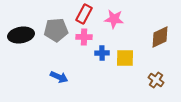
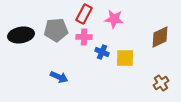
blue cross: moved 1 px up; rotated 24 degrees clockwise
brown cross: moved 5 px right, 3 px down; rotated 21 degrees clockwise
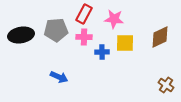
blue cross: rotated 24 degrees counterclockwise
yellow square: moved 15 px up
brown cross: moved 5 px right, 2 px down; rotated 21 degrees counterclockwise
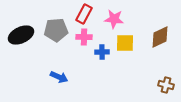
black ellipse: rotated 15 degrees counterclockwise
brown cross: rotated 21 degrees counterclockwise
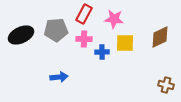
pink cross: moved 2 px down
blue arrow: rotated 30 degrees counterclockwise
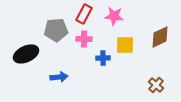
pink star: moved 3 px up
black ellipse: moved 5 px right, 19 px down
yellow square: moved 2 px down
blue cross: moved 1 px right, 6 px down
brown cross: moved 10 px left; rotated 28 degrees clockwise
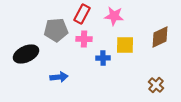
red rectangle: moved 2 px left
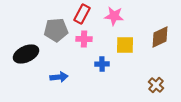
blue cross: moved 1 px left, 6 px down
